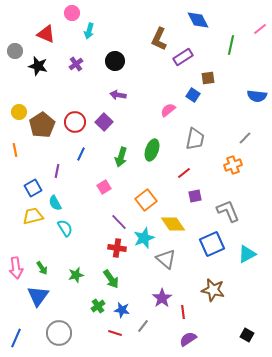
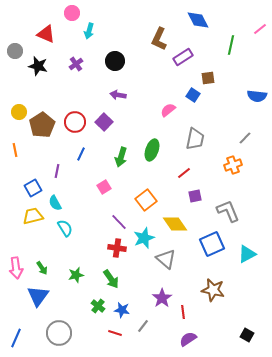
yellow diamond at (173, 224): moved 2 px right
green cross at (98, 306): rotated 16 degrees counterclockwise
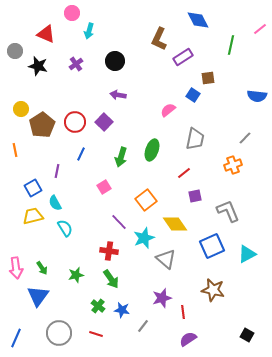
yellow circle at (19, 112): moved 2 px right, 3 px up
blue square at (212, 244): moved 2 px down
red cross at (117, 248): moved 8 px left, 3 px down
purple star at (162, 298): rotated 18 degrees clockwise
red line at (115, 333): moved 19 px left, 1 px down
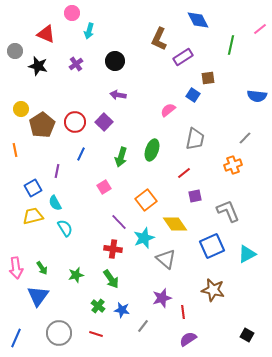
red cross at (109, 251): moved 4 px right, 2 px up
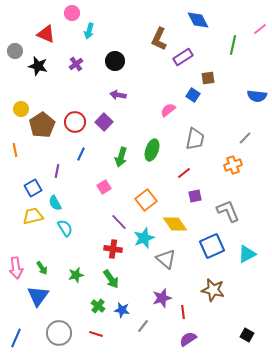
green line at (231, 45): moved 2 px right
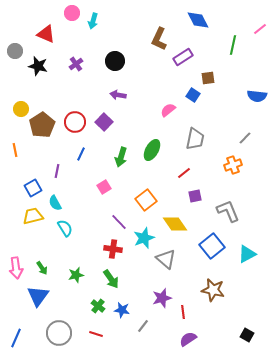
cyan arrow at (89, 31): moved 4 px right, 10 px up
green ellipse at (152, 150): rotated 10 degrees clockwise
blue square at (212, 246): rotated 15 degrees counterclockwise
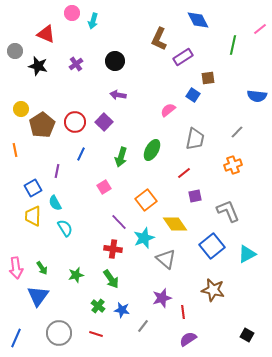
gray line at (245, 138): moved 8 px left, 6 px up
yellow trapezoid at (33, 216): rotated 75 degrees counterclockwise
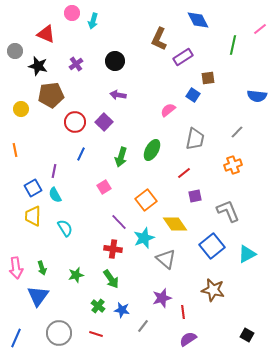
brown pentagon at (42, 125): moved 9 px right, 30 px up; rotated 25 degrees clockwise
purple line at (57, 171): moved 3 px left
cyan semicircle at (55, 203): moved 8 px up
green arrow at (42, 268): rotated 16 degrees clockwise
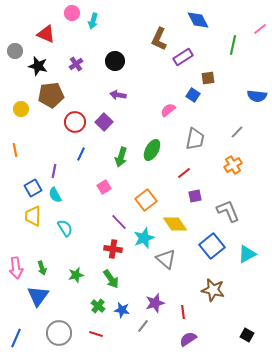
orange cross at (233, 165): rotated 12 degrees counterclockwise
purple star at (162, 298): moved 7 px left, 5 px down
